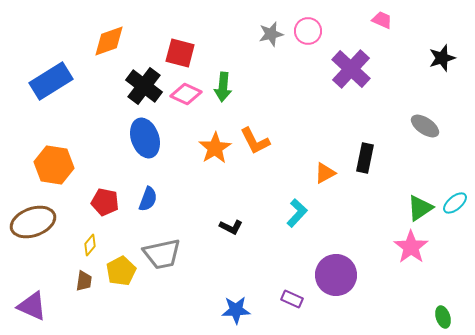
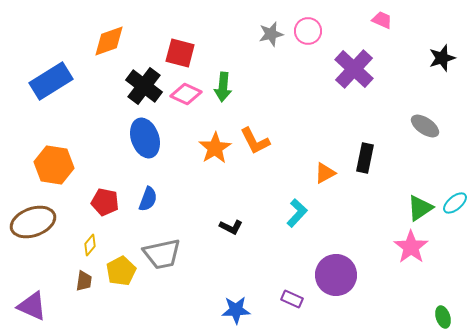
purple cross: moved 3 px right
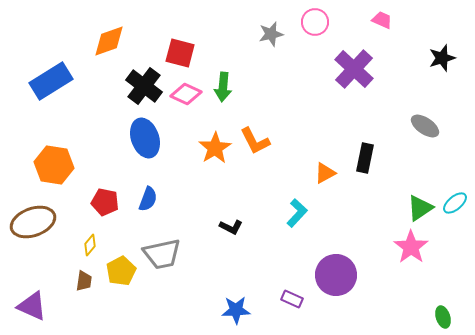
pink circle: moved 7 px right, 9 px up
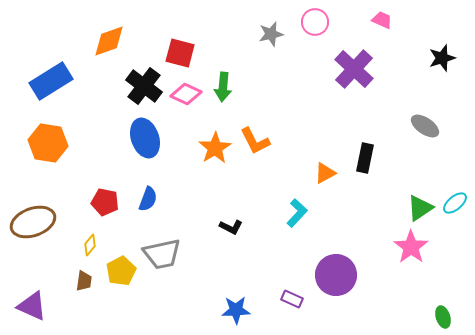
orange hexagon: moved 6 px left, 22 px up
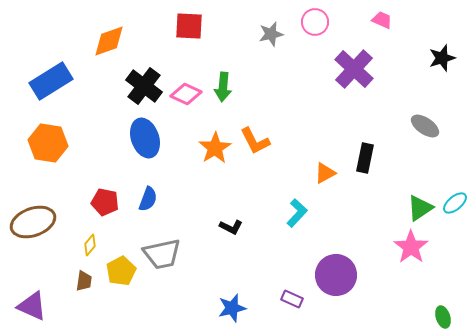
red square: moved 9 px right, 27 px up; rotated 12 degrees counterclockwise
blue star: moved 4 px left, 2 px up; rotated 12 degrees counterclockwise
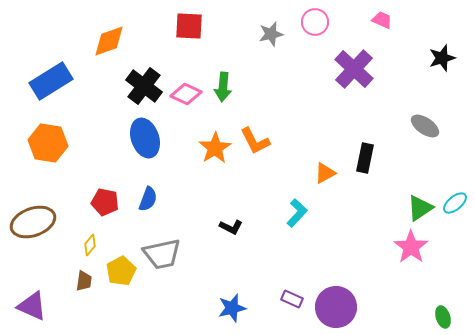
purple circle: moved 32 px down
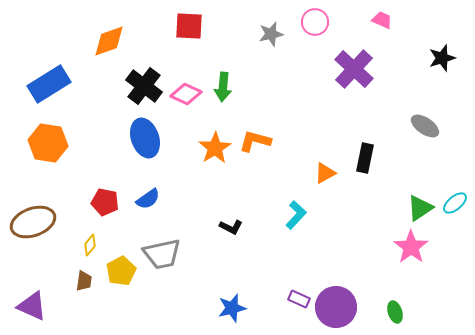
blue rectangle: moved 2 px left, 3 px down
orange L-shape: rotated 132 degrees clockwise
blue semicircle: rotated 35 degrees clockwise
cyan L-shape: moved 1 px left, 2 px down
purple rectangle: moved 7 px right
green ellipse: moved 48 px left, 5 px up
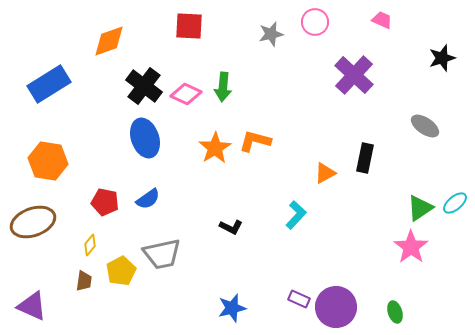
purple cross: moved 6 px down
orange hexagon: moved 18 px down
